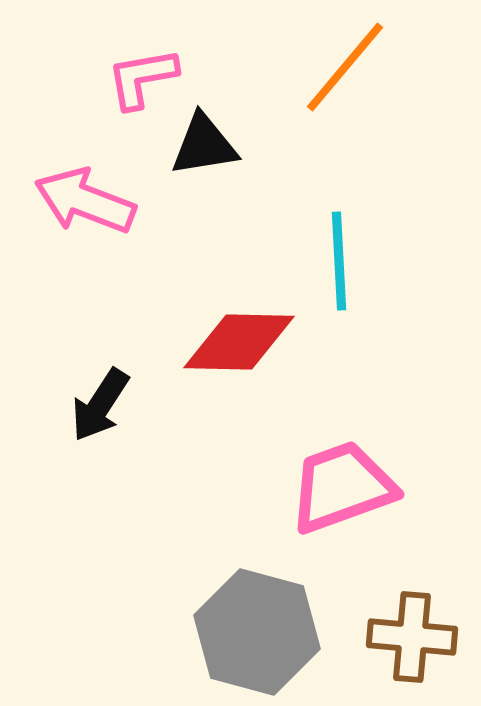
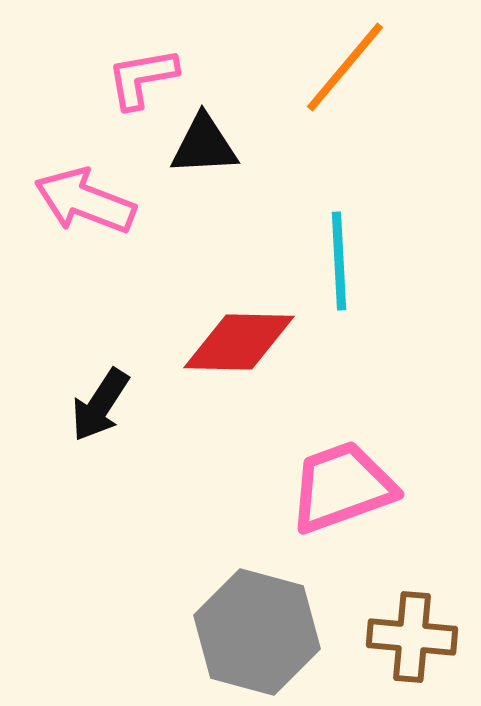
black triangle: rotated 6 degrees clockwise
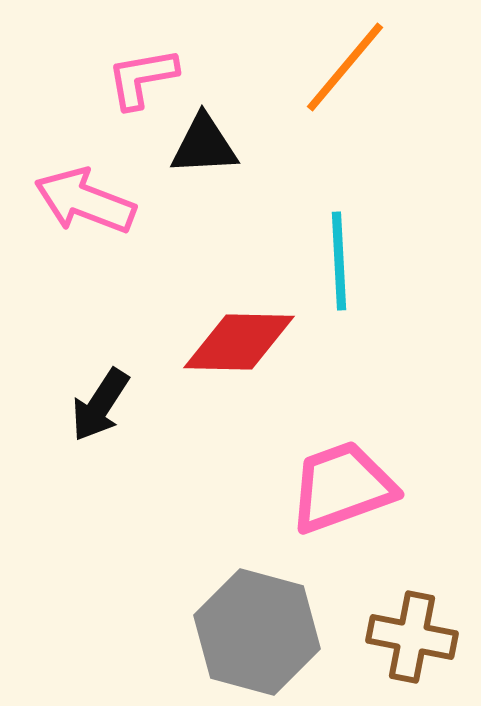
brown cross: rotated 6 degrees clockwise
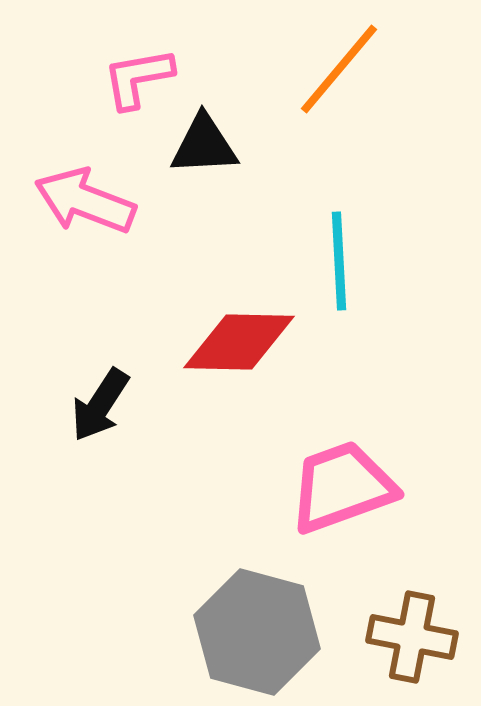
orange line: moved 6 px left, 2 px down
pink L-shape: moved 4 px left
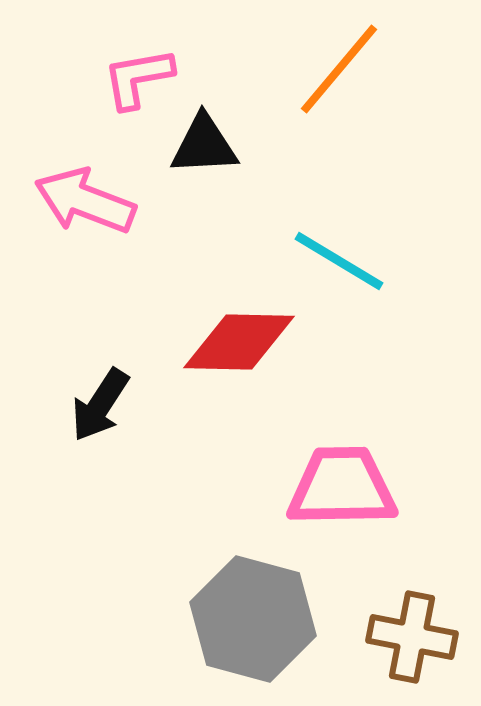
cyan line: rotated 56 degrees counterclockwise
pink trapezoid: rotated 19 degrees clockwise
gray hexagon: moved 4 px left, 13 px up
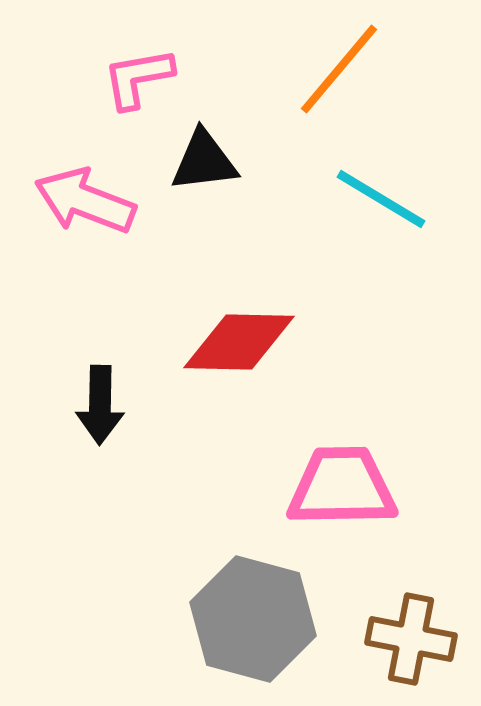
black triangle: moved 16 px down; rotated 4 degrees counterclockwise
cyan line: moved 42 px right, 62 px up
black arrow: rotated 32 degrees counterclockwise
brown cross: moved 1 px left, 2 px down
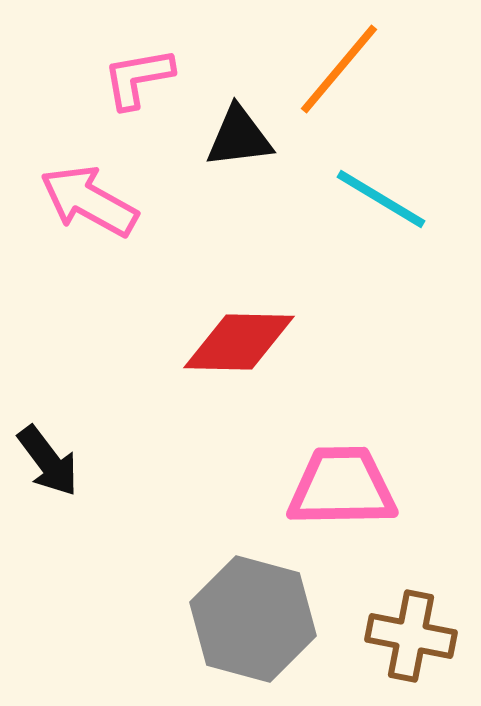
black triangle: moved 35 px right, 24 px up
pink arrow: moved 4 px right; rotated 8 degrees clockwise
black arrow: moved 52 px left, 56 px down; rotated 38 degrees counterclockwise
brown cross: moved 3 px up
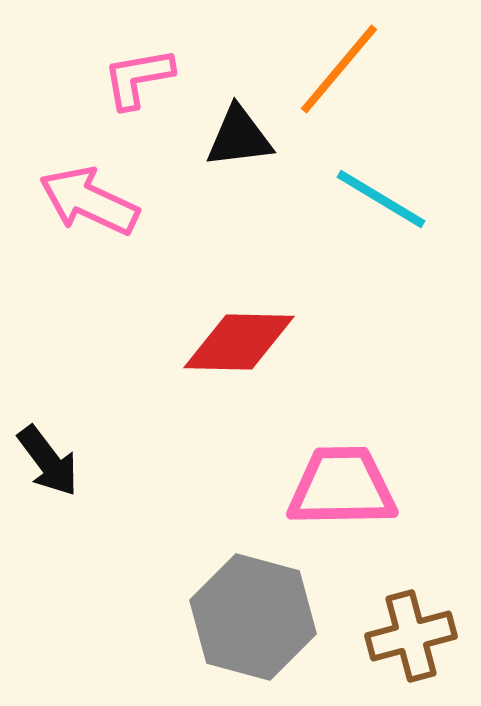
pink arrow: rotated 4 degrees counterclockwise
gray hexagon: moved 2 px up
brown cross: rotated 26 degrees counterclockwise
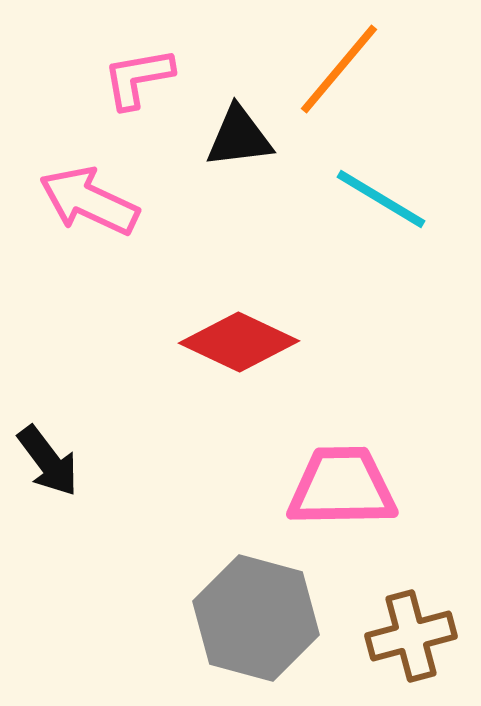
red diamond: rotated 24 degrees clockwise
gray hexagon: moved 3 px right, 1 px down
